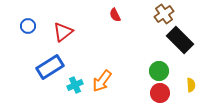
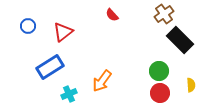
red semicircle: moved 3 px left; rotated 16 degrees counterclockwise
cyan cross: moved 6 px left, 9 px down
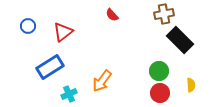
brown cross: rotated 24 degrees clockwise
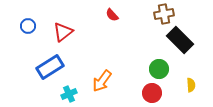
green circle: moved 2 px up
red circle: moved 8 px left
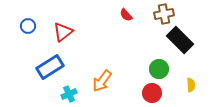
red semicircle: moved 14 px right
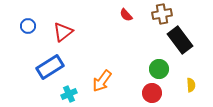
brown cross: moved 2 px left
black rectangle: rotated 8 degrees clockwise
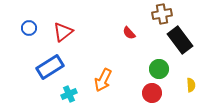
red semicircle: moved 3 px right, 18 px down
blue circle: moved 1 px right, 2 px down
orange arrow: moved 1 px right, 1 px up; rotated 10 degrees counterclockwise
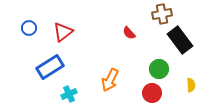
orange arrow: moved 7 px right
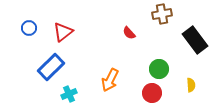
black rectangle: moved 15 px right
blue rectangle: moved 1 px right; rotated 12 degrees counterclockwise
